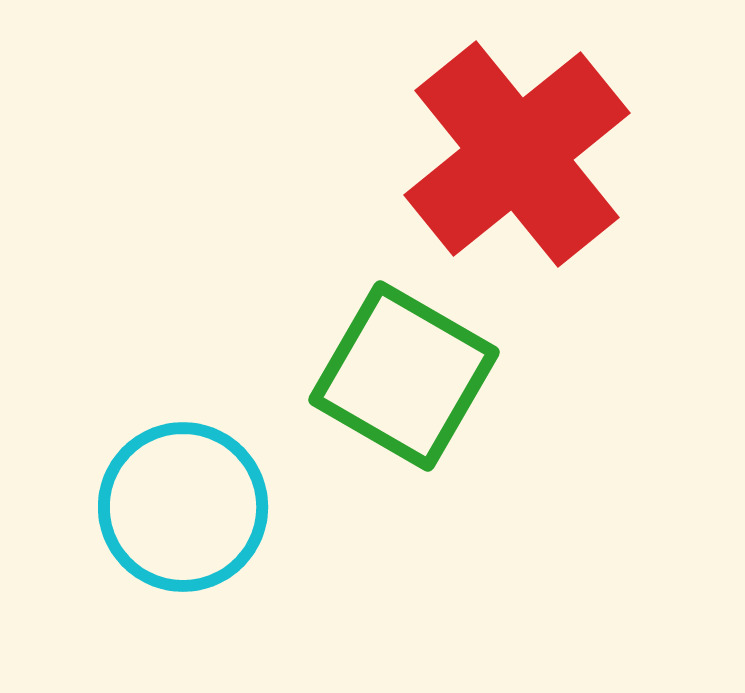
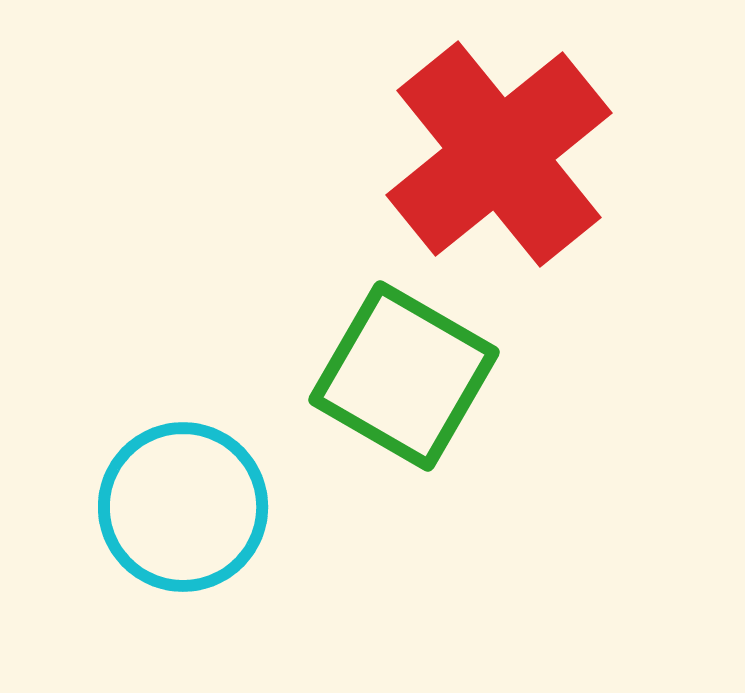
red cross: moved 18 px left
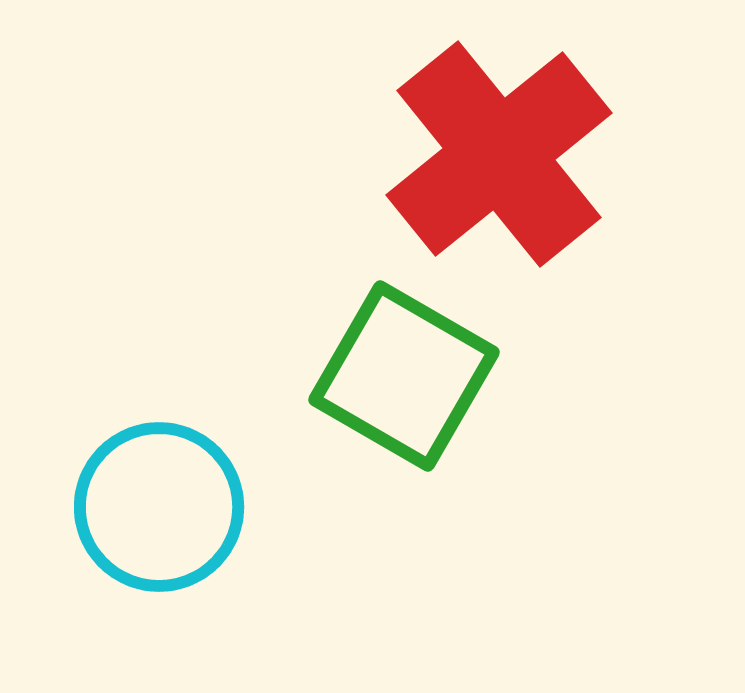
cyan circle: moved 24 px left
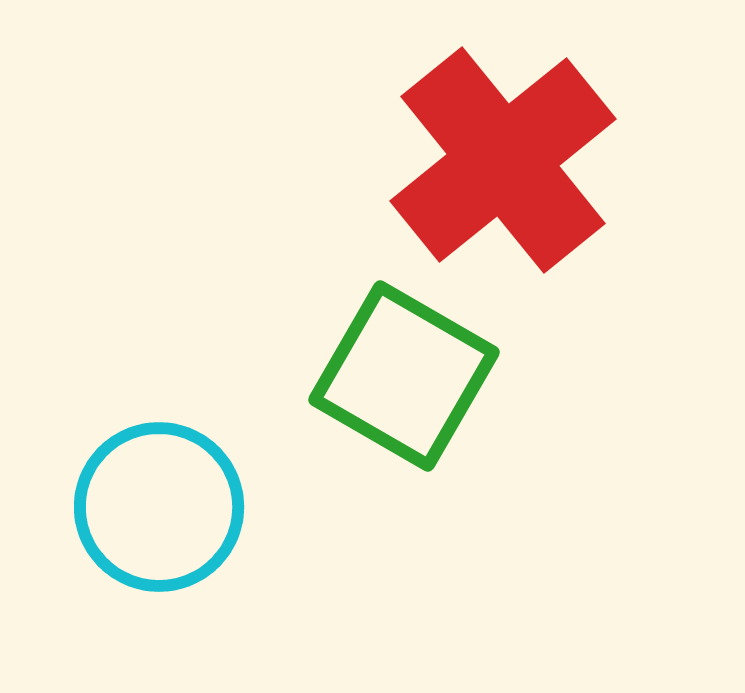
red cross: moved 4 px right, 6 px down
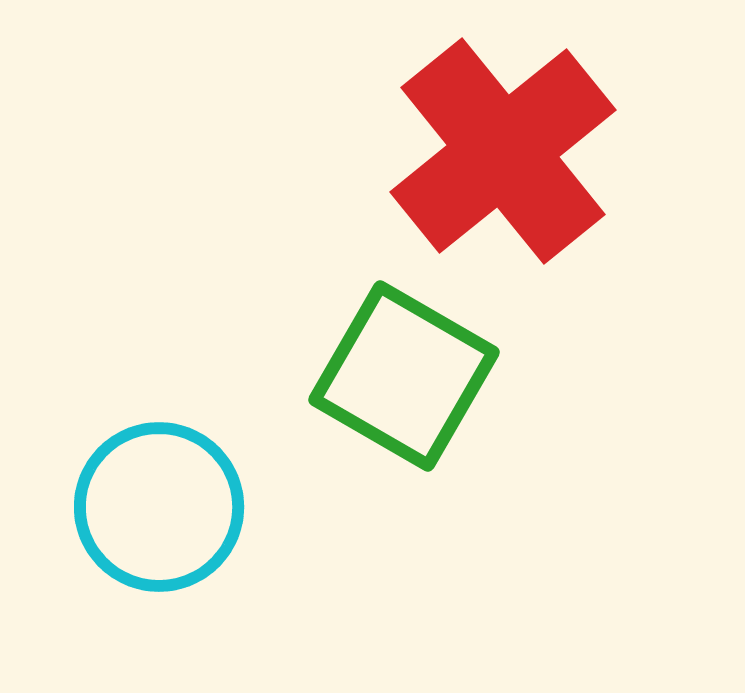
red cross: moved 9 px up
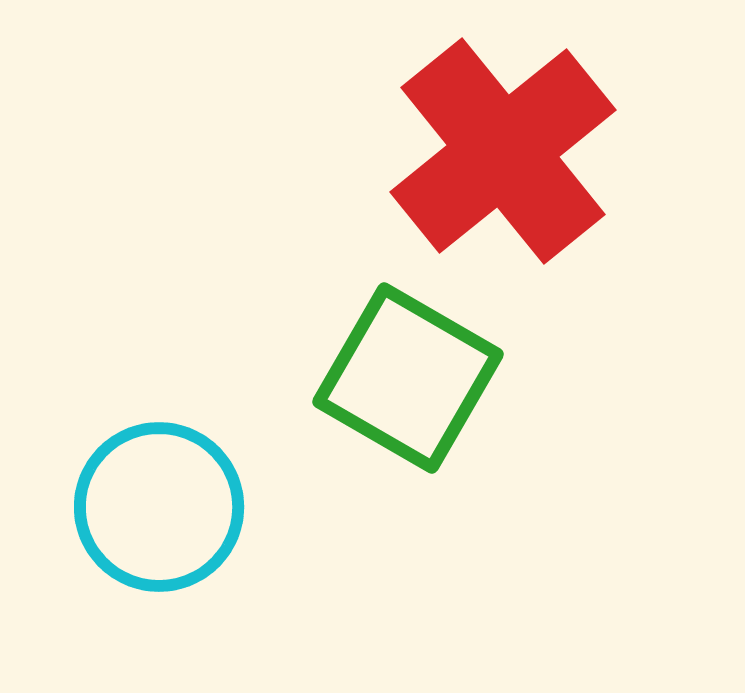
green square: moved 4 px right, 2 px down
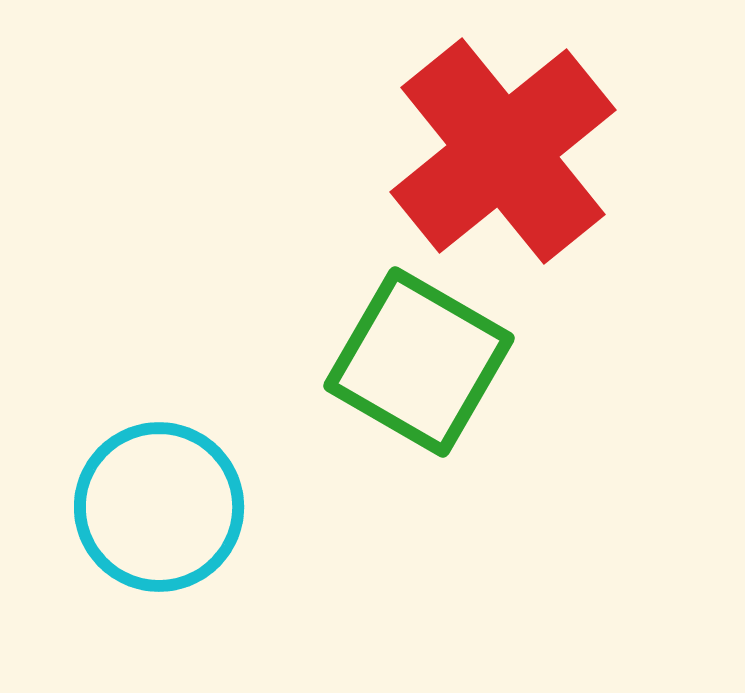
green square: moved 11 px right, 16 px up
